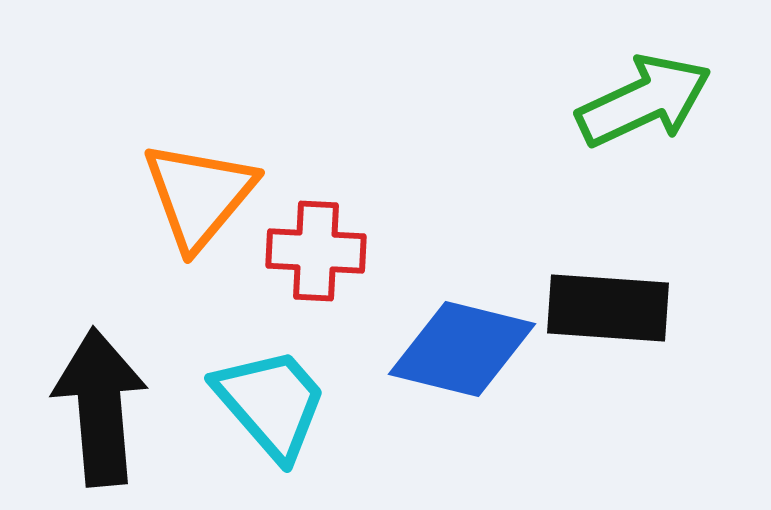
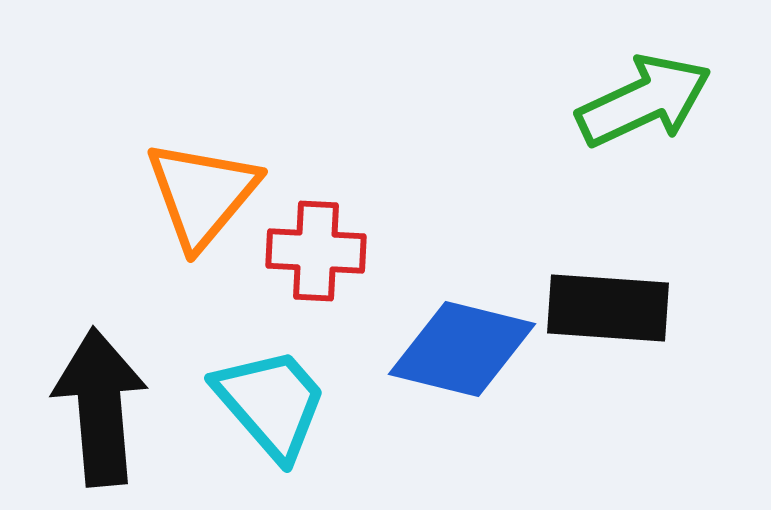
orange triangle: moved 3 px right, 1 px up
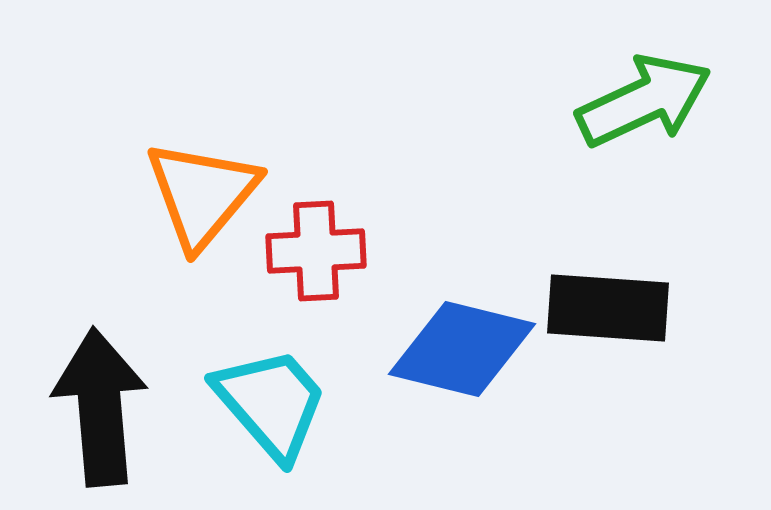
red cross: rotated 6 degrees counterclockwise
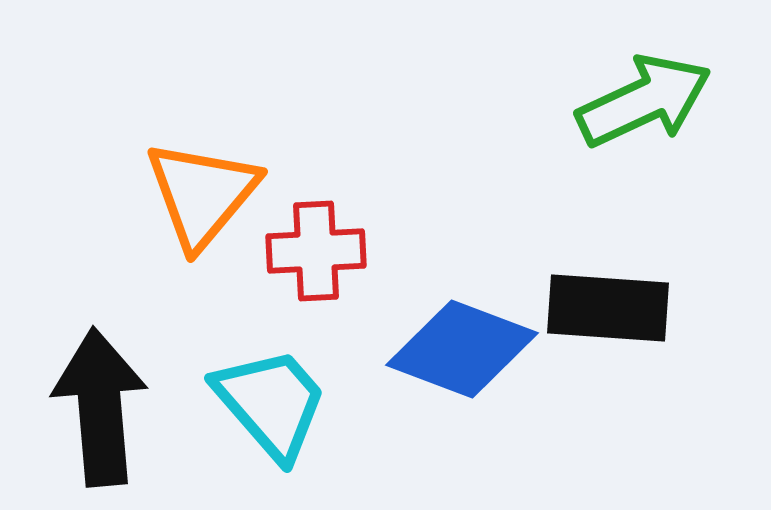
blue diamond: rotated 7 degrees clockwise
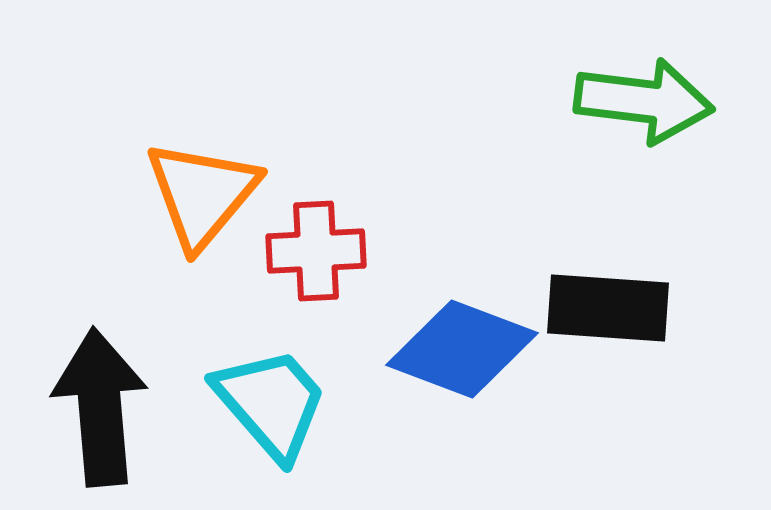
green arrow: rotated 32 degrees clockwise
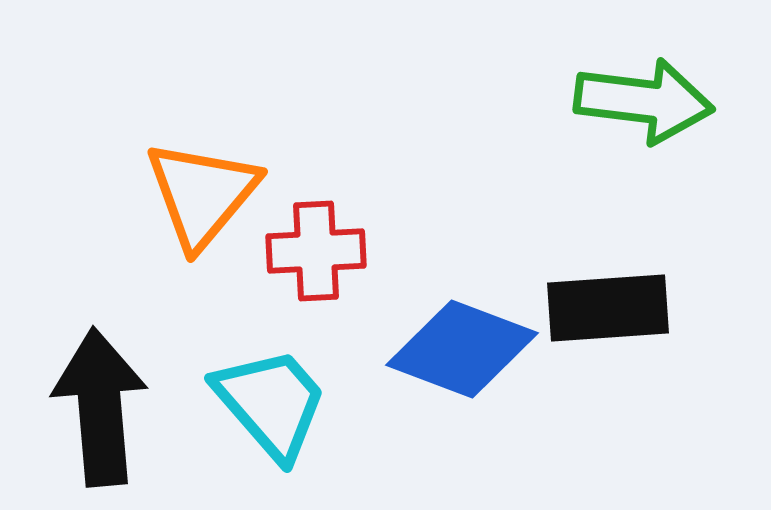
black rectangle: rotated 8 degrees counterclockwise
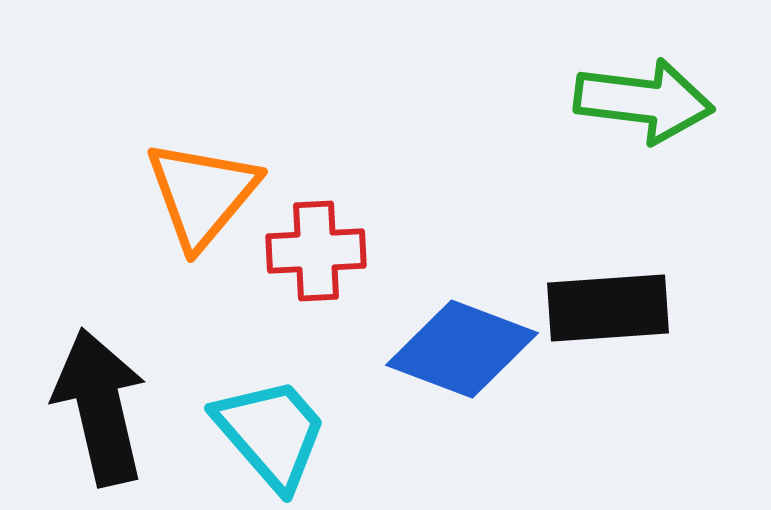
cyan trapezoid: moved 30 px down
black arrow: rotated 8 degrees counterclockwise
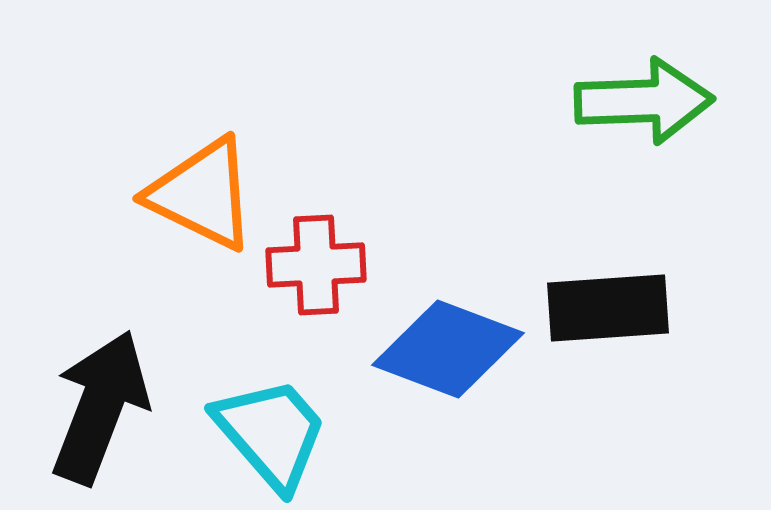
green arrow: rotated 9 degrees counterclockwise
orange triangle: rotated 44 degrees counterclockwise
red cross: moved 14 px down
blue diamond: moved 14 px left
black arrow: rotated 34 degrees clockwise
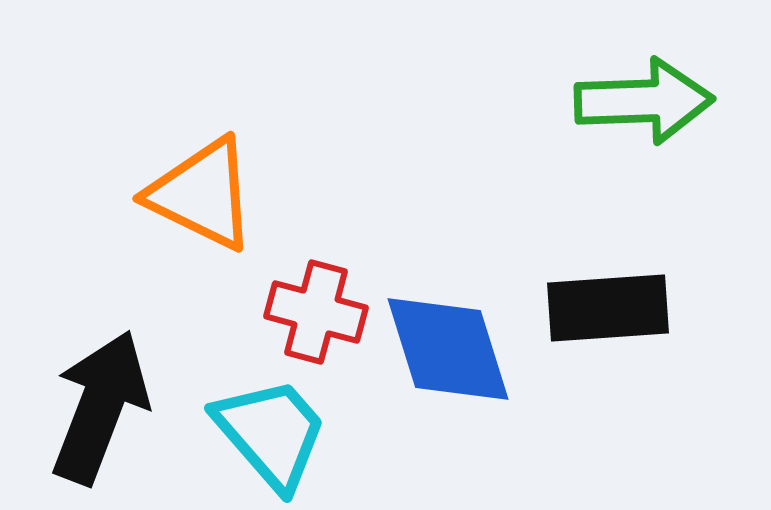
red cross: moved 47 px down; rotated 18 degrees clockwise
blue diamond: rotated 52 degrees clockwise
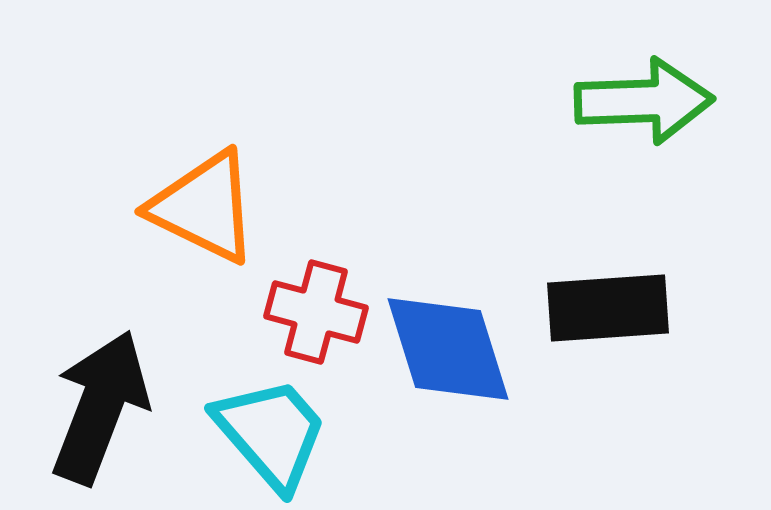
orange triangle: moved 2 px right, 13 px down
